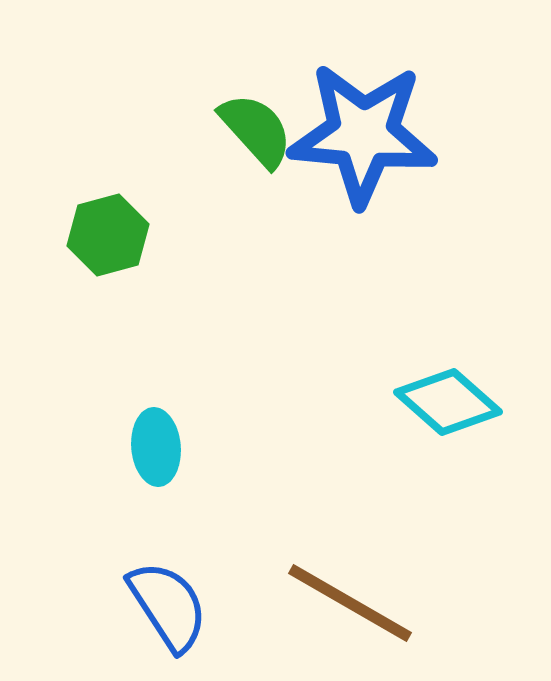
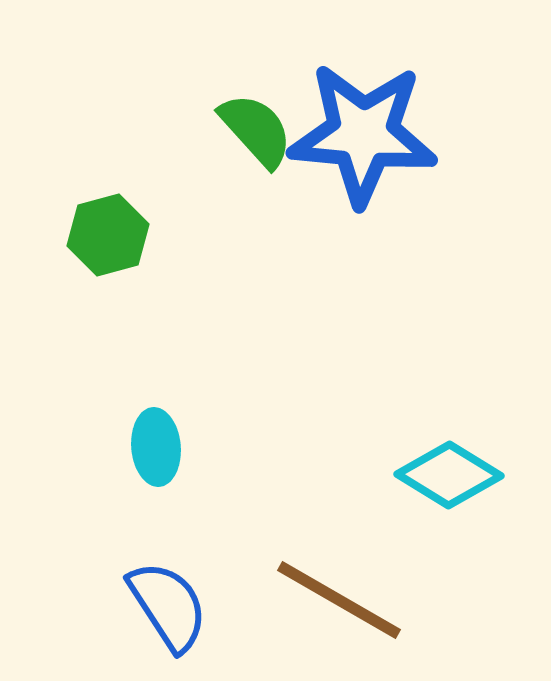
cyan diamond: moved 1 px right, 73 px down; rotated 10 degrees counterclockwise
brown line: moved 11 px left, 3 px up
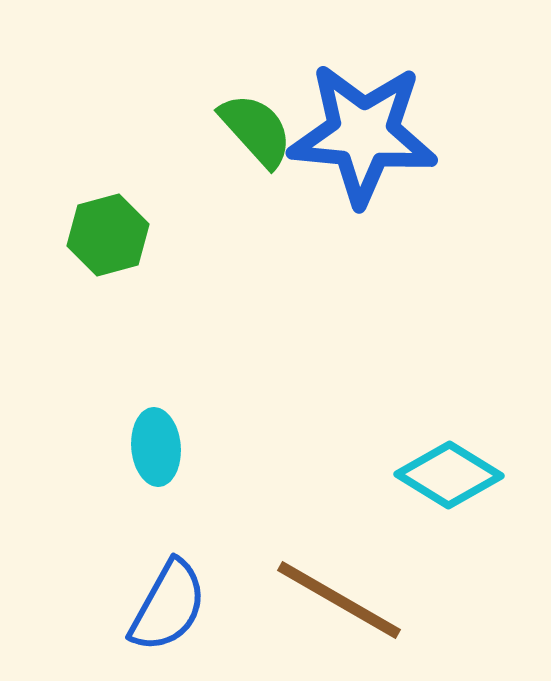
blue semicircle: rotated 62 degrees clockwise
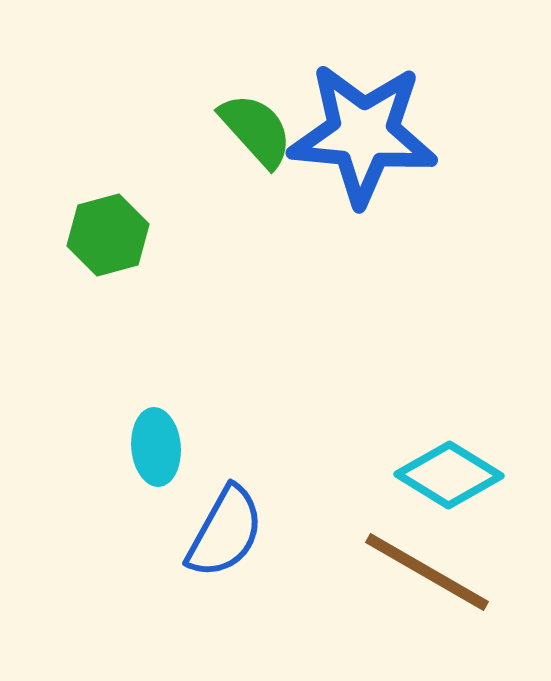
brown line: moved 88 px right, 28 px up
blue semicircle: moved 57 px right, 74 px up
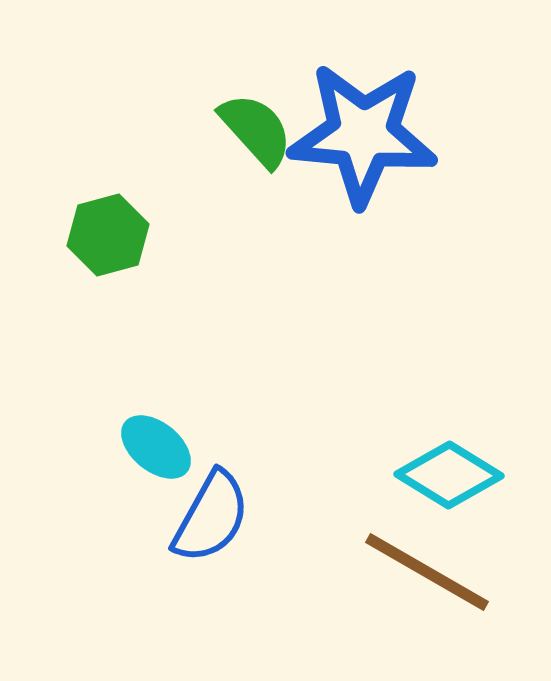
cyan ellipse: rotated 46 degrees counterclockwise
blue semicircle: moved 14 px left, 15 px up
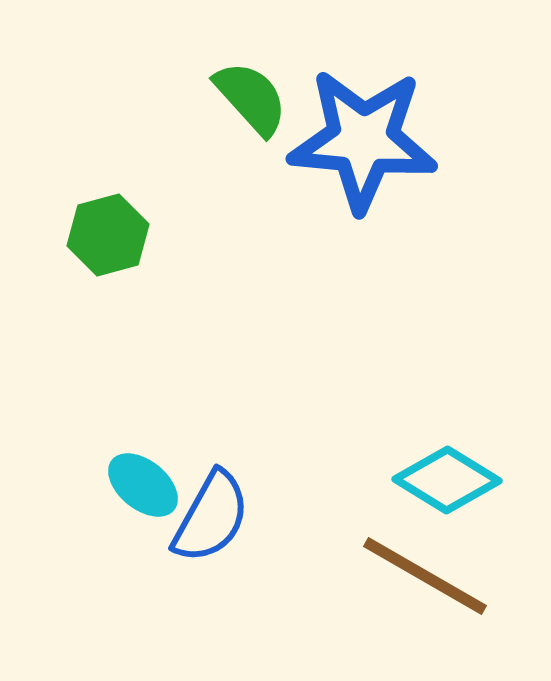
green semicircle: moved 5 px left, 32 px up
blue star: moved 6 px down
cyan ellipse: moved 13 px left, 38 px down
cyan diamond: moved 2 px left, 5 px down
brown line: moved 2 px left, 4 px down
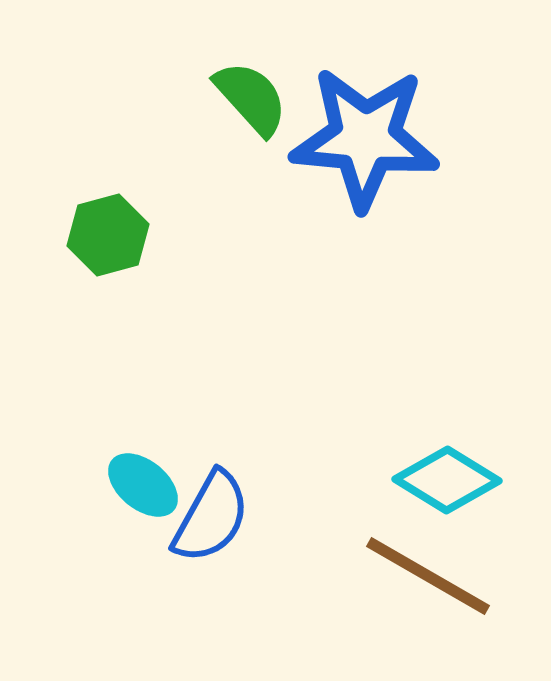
blue star: moved 2 px right, 2 px up
brown line: moved 3 px right
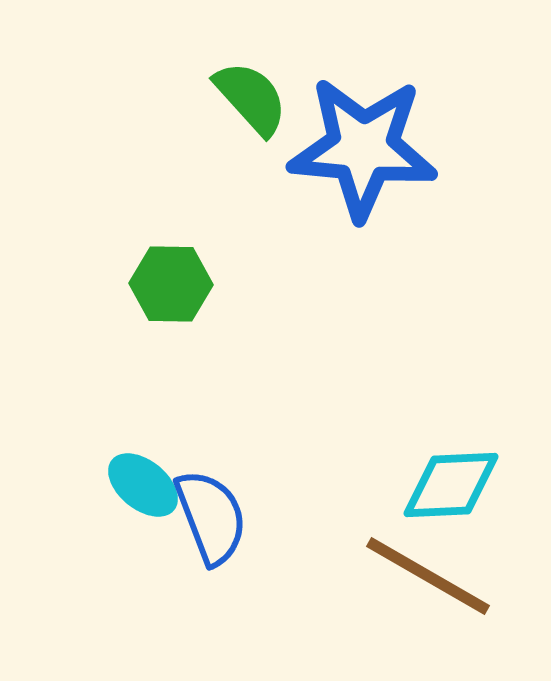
blue star: moved 2 px left, 10 px down
green hexagon: moved 63 px right, 49 px down; rotated 16 degrees clockwise
cyan diamond: moved 4 px right, 5 px down; rotated 34 degrees counterclockwise
blue semicircle: rotated 50 degrees counterclockwise
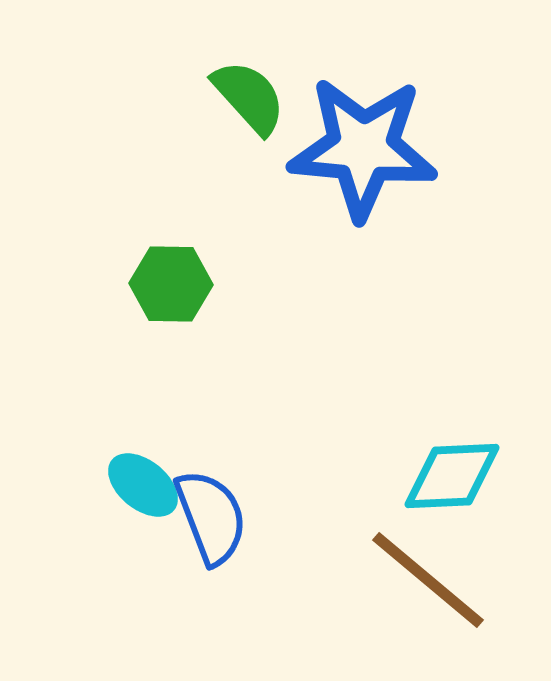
green semicircle: moved 2 px left, 1 px up
cyan diamond: moved 1 px right, 9 px up
brown line: moved 4 px down; rotated 10 degrees clockwise
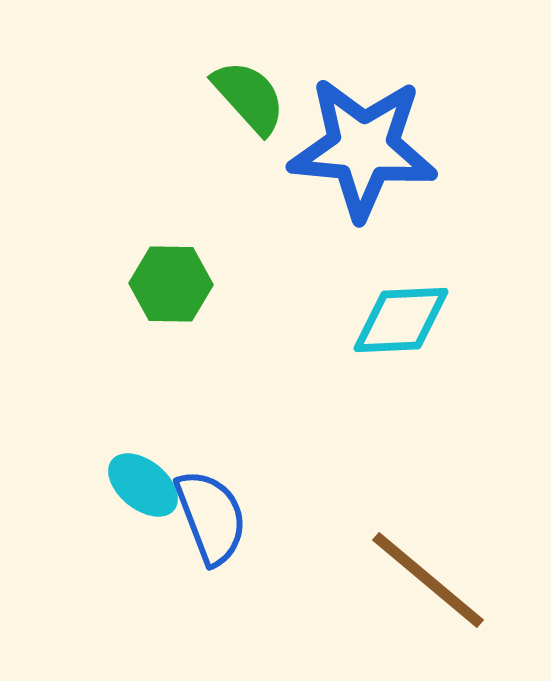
cyan diamond: moved 51 px left, 156 px up
